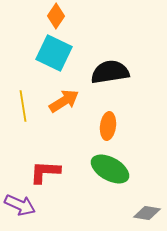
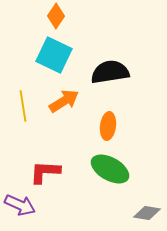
cyan square: moved 2 px down
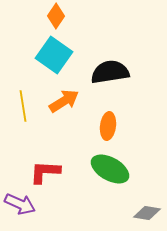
cyan square: rotated 9 degrees clockwise
purple arrow: moved 1 px up
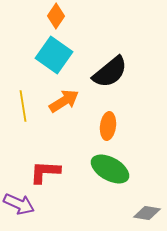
black semicircle: rotated 150 degrees clockwise
purple arrow: moved 1 px left
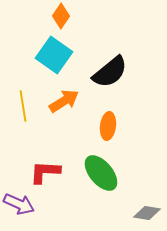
orange diamond: moved 5 px right
green ellipse: moved 9 px left, 4 px down; rotated 21 degrees clockwise
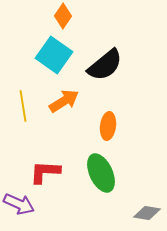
orange diamond: moved 2 px right
black semicircle: moved 5 px left, 7 px up
green ellipse: rotated 15 degrees clockwise
